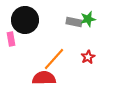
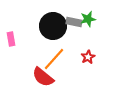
black circle: moved 28 px right, 6 px down
red semicircle: moved 1 px left, 1 px up; rotated 140 degrees counterclockwise
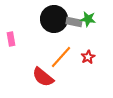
green star: rotated 21 degrees clockwise
black circle: moved 1 px right, 7 px up
orange line: moved 7 px right, 2 px up
